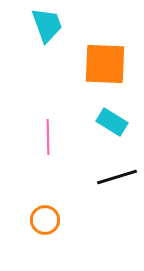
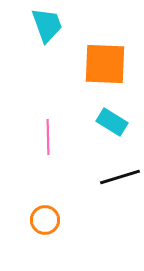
black line: moved 3 px right
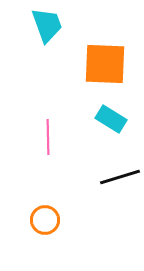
cyan rectangle: moved 1 px left, 3 px up
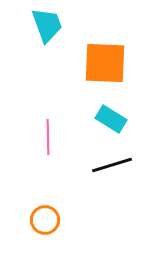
orange square: moved 1 px up
black line: moved 8 px left, 12 px up
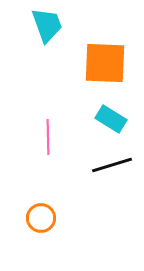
orange circle: moved 4 px left, 2 px up
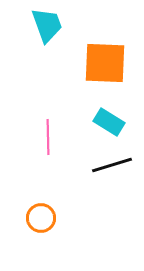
cyan rectangle: moved 2 px left, 3 px down
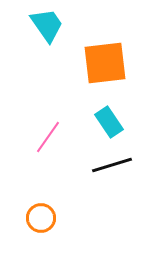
cyan trapezoid: rotated 15 degrees counterclockwise
orange square: rotated 9 degrees counterclockwise
cyan rectangle: rotated 24 degrees clockwise
pink line: rotated 36 degrees clockwise
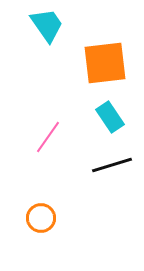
cyan rectangle: moved 1 px right, 5 px up
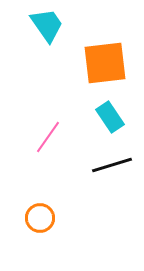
orange circle: moved 1 px left
